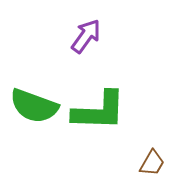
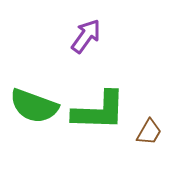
brown trapezoid: moved 3 px left, 31 px up
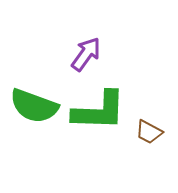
purple arrow: moved 18 px down
brown trapezoid: rotated 88 degrees clockwise
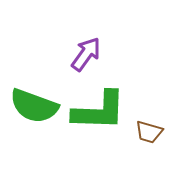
brown trapezoid: rotated 12 degrees counterclockwise
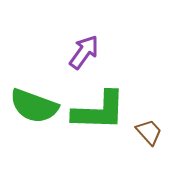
purple arrow: moved 2 px left, 2 px up
brown trapezoid: rotated 148 degrees counterclockwise
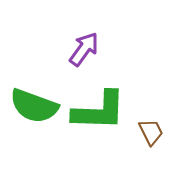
purple arrow: moved 3 px up
brown trapezoid: moved 2 px right; rotated 16 degrees clockwise
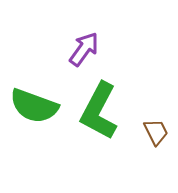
green L-shape: rotated 116 degrees clockwise
brown trapezoid: moved 5 px right
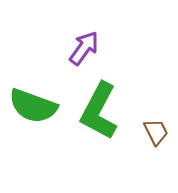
purple arrow: moved 1 px up
green semicircle: moved 1 px left
